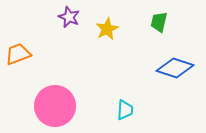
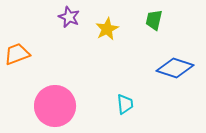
green trapezoid: moved 5 px left, 2 px up
orange trapezoid: moved 1 px left
cyan trapezoid: moved 6 px up; rotated 10 degrees counterclockwise
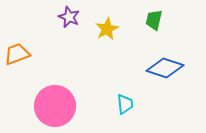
blue diamond: moved 10 px left
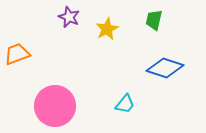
cyan trapezoid: rotated 45 degrees clockwise
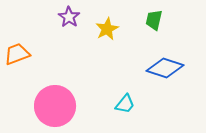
purple star: rotated 10 degrees clockwise
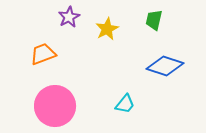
purple star: rotated 10 degrees clockwise
orange trapezoid: moved 26 px right
blue diamond: moved 2 px up
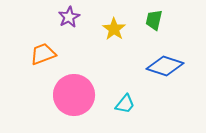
yellow star: moved 7 px right; rotated 10 degrees counterclockwise
pink circle: moved 19 px right, 11 px up
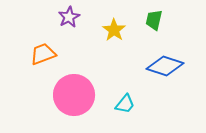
yellow star: moved 1 px down
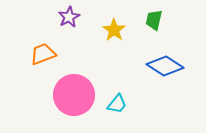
blue diamond: rotated 15 degrees clockwise
cyan trapezoid: moved 8 px left
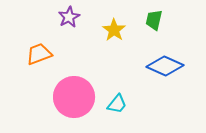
orange trapezoid: moved 4 px left
blue diamond: rotated 9 degrees counterclockwise
pink circle: moved 2 px down
